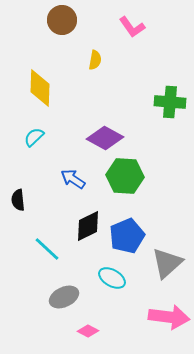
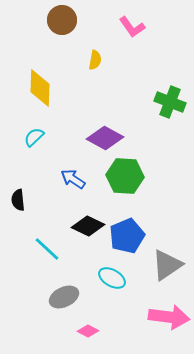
green cross: rotated 16 degrees clockwise
black diamond: rotated 52 degrees clockwise
gray triangle: moved 2 px down; rotated 8 degrees clockwise
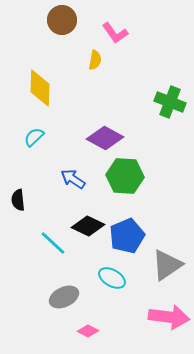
pink L-shape: moved 17 px left, 6 px down
cyan line: moved 6 px right, 6 px up
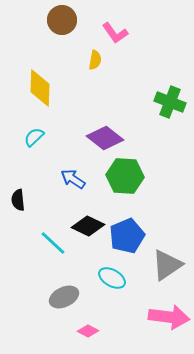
purple diamond: rotated 9 degrees clockwise
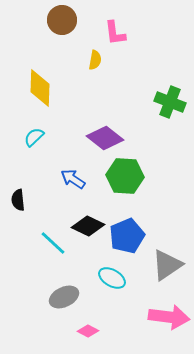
pink L-shape: rotated 28 degrees clockwise
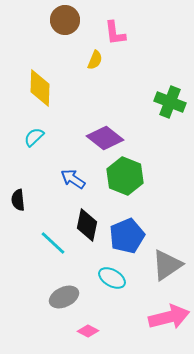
brown circle: moved 3 px right
yellow semicircle: rotated 12 degrees clockwise
green hexagon: rotated 18 degrees clockwise
black diamond: moved 1 px left, 1 px up; rotated 76 degrees clockwise
pink arrow: rotated 21 degrees counterclockwise
